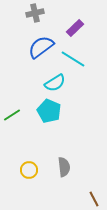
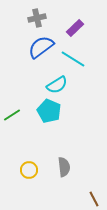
gray cross: moved 2 px right, 5 px down
cyan semicircle: moved 2 px right, 2 px down
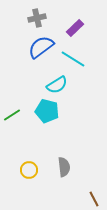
cyan pentagon: moved 2 px left; rotated 10 degrees counterclockwise
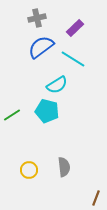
brown line: moved 2 px right, 1 px up; rotated 49 degrees clockwise
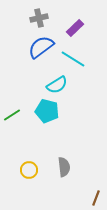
gray cross: moved 2 px right
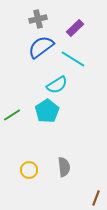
gray cross: moved 1 px left, 1 px down
cyan pentagon: rotated 25 degrees clockwise
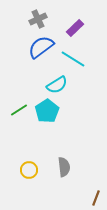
gray cross: rotated 12 degrees counterclockwise
green line: moved 7 px right, 5 px up
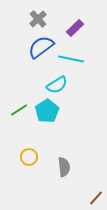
gray cross: rotated 18 degrees counterclockwise
cyan line: moved 2 px left; rotated 20 degrees counterclockwise
yellow circle: moved 13 px up
brown line: rotated 21 degrees clockwise
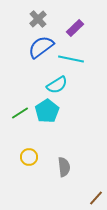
green line: moved 1 px right, 3 px down
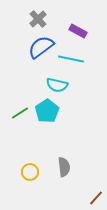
purple rectangle: moved 3 px right, 3 px down; rotated 72 degrees clockwise
cyan semicircle: rotated 45 degrees clockwise
yellow circle: moved 1 px right, 15 px down
